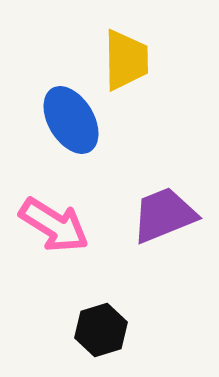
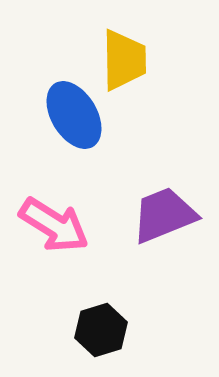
yellow trapezoid: moved 2 px left
blue ellipse: moved 3 px right, 5 px up
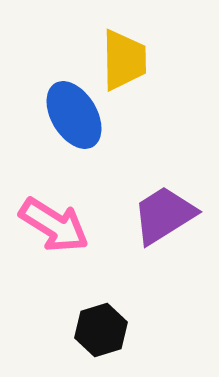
purple trapezoid: rotated 10 degrees counterclockwise
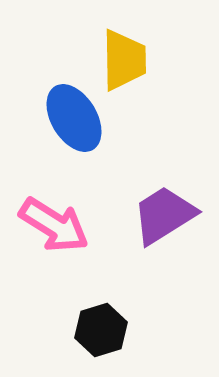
blue ellipse: moved 3 px down
